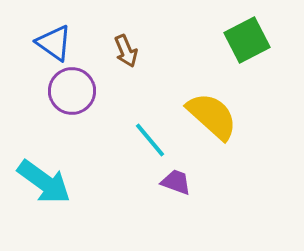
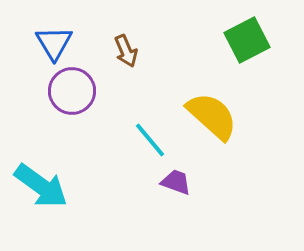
blue triangle: rotated 24 degrees clockwise
cyan arrow: moved 3 px left, 4 px down
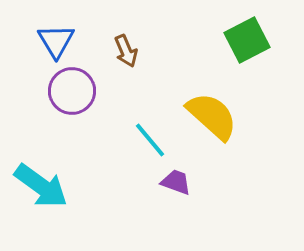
blue triangle: moved 2 px right, 2 px up
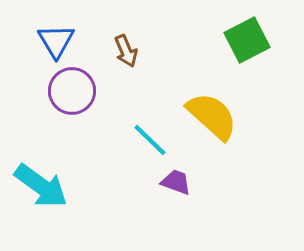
cyan line: rotated 6 degrees counterclockwise
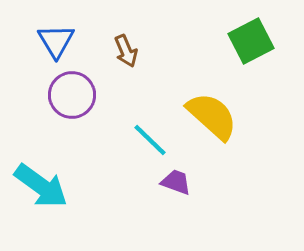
green square: moved 4 px right, 1 px down
purple circle: moved 4 px down
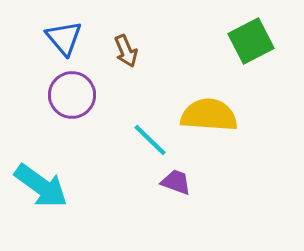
blue triangle: moved 8 px right, 3 px up; rotated 9 degrees counterclockwise
yellow semicircle: moved 3 px left, 1 px up; rotated 38 degrees counterclockwise
